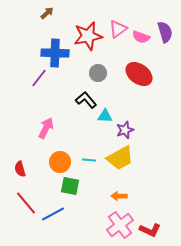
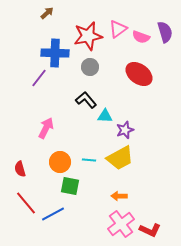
gray circle: moved 8 px left, 6 px up
pink cross: moved 1 px right, 1 px up
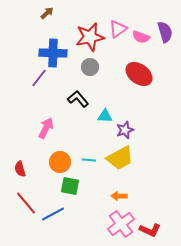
red star: moved 2 px right, 1 px down
blue cross: moved 2 px left
black L-shape: moved 8 px left, 1 px up
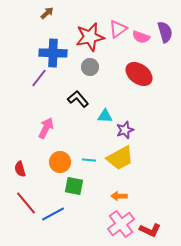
green square: moved 4 px right
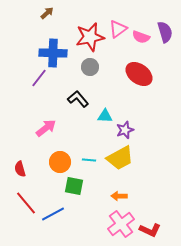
pink arrow: rotated 25 degrees clockwise
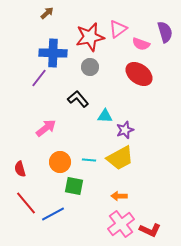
pink semicircle: moved 7 px down
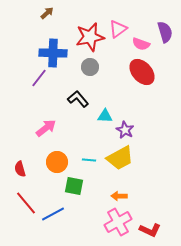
red ellipse: moved 3 px right, 2 px up; rotated 12 degrees clockwise
purple star: rotated 24 degrees counterclockwise
orange circle: moved 3 px left
pink cross: moved 3 px left, 2 px up; rotated 8 degrees clockwise
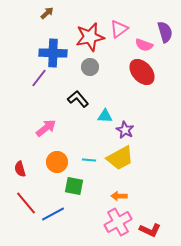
pink triangle: moved 1 px right
pink semicircle: moved 3 px right, 1 px down
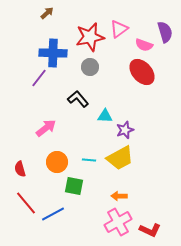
purple star: rotated 24 degrees clockwise
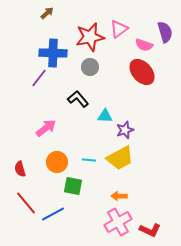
green square: moved 1 px left
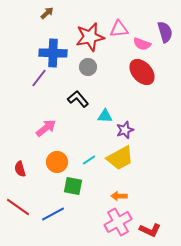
pink triangle: rotated 30 degrees clockwise
pink semicircle: moved 2 px left, 1 px up
gray circle: moved 2 px left
cyan line: rotated 40 degrees counterclockwise
red line: moved 8 px left, 4 px down; rotated 15 degrees counterclockwise
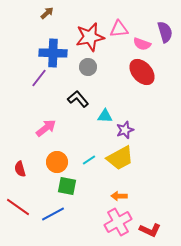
green square: moved 6 px left
